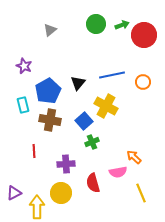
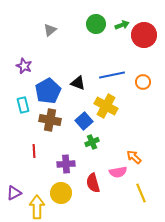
black triangle: rotated 49 degrees counterclockwise
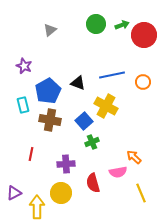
red line: moved 3 px left, 3 px down; rotated 16 degrees clockwise
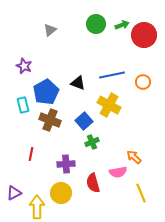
blue pentagon: moved 2 px left, 1 px down
yellow cross: moved 3 px right, 1 px up
brown cross: rotated 10 degrees clockwise
